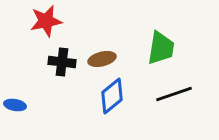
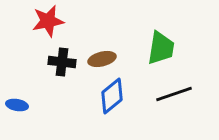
red star: moved 2 px right
blue ellipse: moved 2 px right
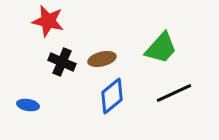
red star: rotated 24 degrees clockwise
green trapezoid: rotated 33 degrees clockwise
black cross: rotated 16 degrees clockwise
black line: moved 1 px up; rotated 6 degrees counterclockwise
blue ellipse: moved 11 px right
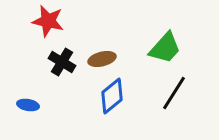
green trapezoid: moved 4 px right
black cross: rotated 8 degrees clockwise
black line: rotated 33 degrees counterclockwise
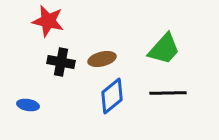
green trapezoid: moved 1 px left, 1 px down
black cross: moved 1 px left; rotated 20 degrees counterclockwise
black line: moved 6 px left; rotated 57 degrees clockwise
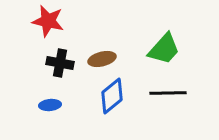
black cross: moved 1 px left, 1 px down
blue ellipse: moved 22 px right; rotated 15 degrees counterclockwise
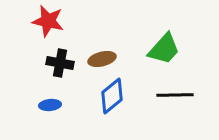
black line: moved 7 px right, 2 px down
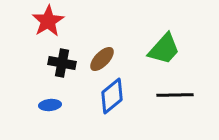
red star: rotated 28 degrees clockwise
brown ellipse: rotated 32 degrees counterclockwise
black cross: moved 2 px right
